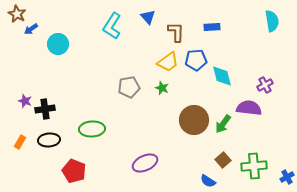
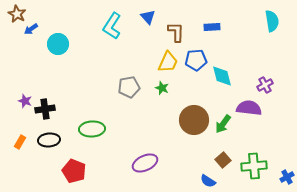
yellow trapezoid: rotated 30 degrees counterclockwise
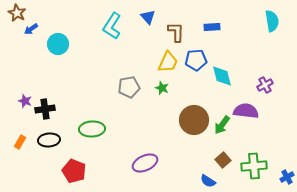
brown star: moved 1 px up
purple semicircle: moved 3 px left, 3 px down
green arrow: moved 1 px left, 1 px down
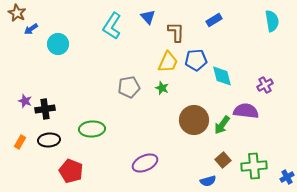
blue rectangle: moved 2 px right, 7 px up; rotated 28 degrees counterclockwise
red pentagon: moved 3 px left
blue semicircle: rotated 49 degrees counterclockwise
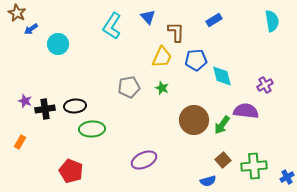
yellow trapezoid: moved 6 px left, 5 px up
black ellipse: moved 26 px right, 34 px up
purple ellipse: moved 1 px left, 3 px up
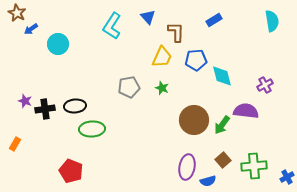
orange rectangle: moved 5 px left, 2 px down
purple ellipse: moved 43 px right, 7 px down; rotated 55 degrees counterclockwise
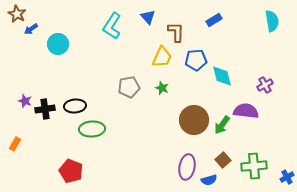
brown star: moved 1 px down
blue semicircle: moved 1 px right, 1 px up
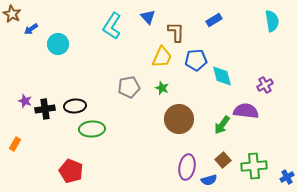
brown star: moved 5 px left
brown circle: moved 15 px left, 1 px up
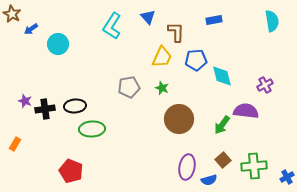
blue rectangle: rotated 21 degrees clockwise
